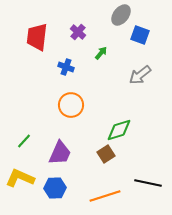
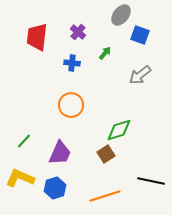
green arrow: moved 4 px right
blue cross: moved 6 px right, 4 px up; rotated 14 degrees counterclockwise
black line: moved 3 px right, 2 px up
blue hexagon: rotated 15 degrees counterclockwise
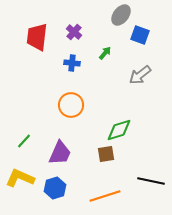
purple cross: moved 4 px left
brown square: rotated 24 degrees clockwise
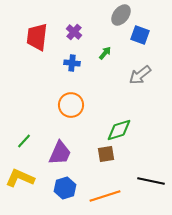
blue hexagon: moved 10 px right
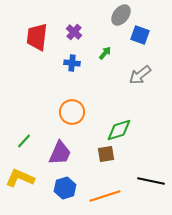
orange circle: moved 1 px right, 7 px down
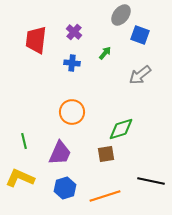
red trapezoid: moved 1 px left, 3 px down
green diamond: moved 2 px right, 1 px up
green line: rotated 56 degrees counterclockwise
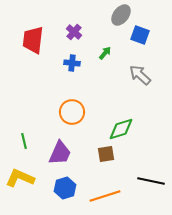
red trapezoid: moved 3 px left
gray arrow: rotated 80 degrees clockwise
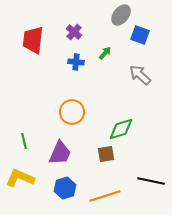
blue cross: moved 4 px right, 1 px up
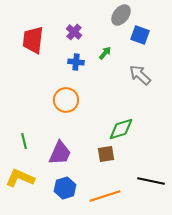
orange circle: moved 6 px left, 12 px up
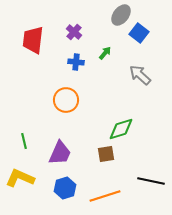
blue square: moved 1 px left, 2 px up; rotated 18 degrees clockwise
